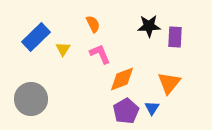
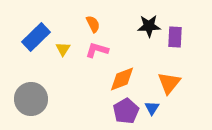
pink L-shape: moved 3 px left, 4 px up; rotated 50 degrees counterclockwise
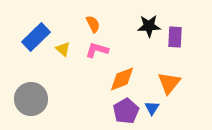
yellow triangle: rotated 21 degrees counterclockwise
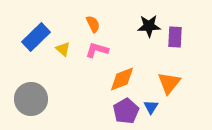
blue triangle: moved 1 px left, 1 px up
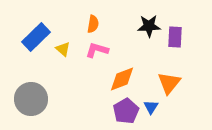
orange semicircle: rotated 36 degrees clockwise
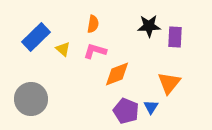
pink L-shape: moved 2 px left, 1 px down
orange diamond: moved 5 px left, 5 px up
purple pentagon: rotated 20 degrees counterclockwise
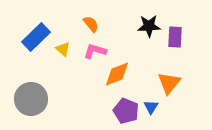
orange semicircle: moved 2 px left; rotated 48 degrees counterclockwise
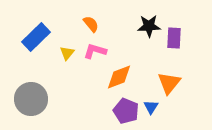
purple rectangle: moved 1 px left, 1 px down
yellow triangle: moved 4 px right, 4 px down; rotated 28 degrees clockwise
orange diamond: moved 2 px right, 3 px down
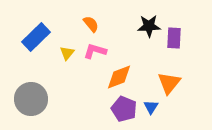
purple pentagon: moved 2 px left, 2 px up
